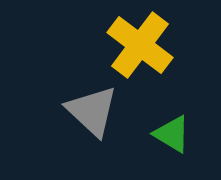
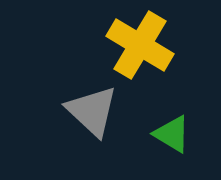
yellow cross: rotated 6 degrees counterclockwise
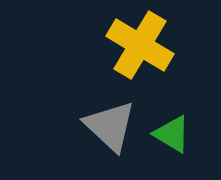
gray triangle: moved 18 px right, 15 px down
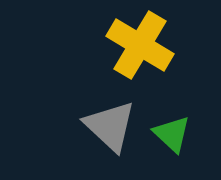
green triangle: rotated 12 degrees clockwise
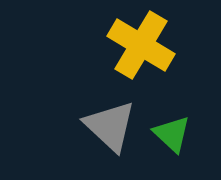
yellow cross: moved 1 px right
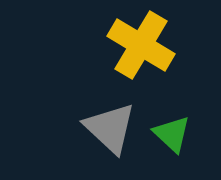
gray triangle: moved 2 px down
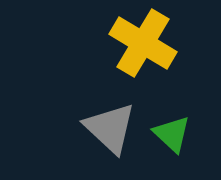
yellow cross: moved 2 px right, 2 px up
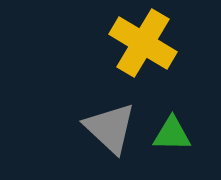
green triangle: rotated 42 degrees counterclockwise
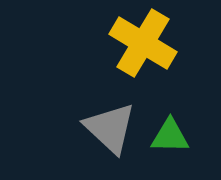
green triangle: moved 2 px left, 2 px down
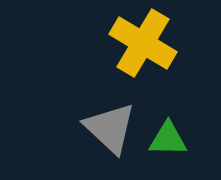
green triangle: moved 2 px left, 3 px down
